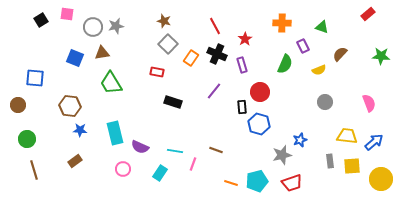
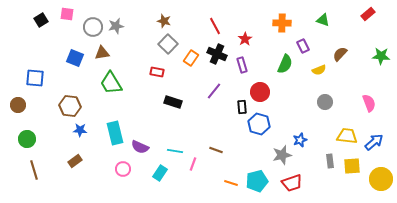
green triangle at (322, 27): moved 1 px right, 7 px up
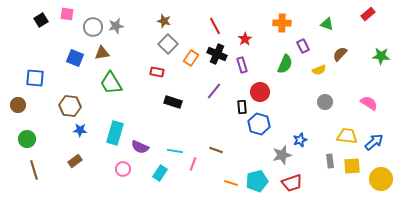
green triangle at (323, 20): moved 4 px right, 4 px down
pink semicircle at (369, 103): rotated 36 degrees counterclockwise
cyan rectangle at (115, 133): rotated 30 degrees clockwise
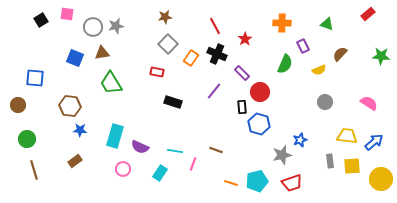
brown star at (164, 21): moved 1 px right, 4 px up; rotated 24 degrees counterclockwise
purple rectangle at (242, 65): moved 8 px down; rotated 28 degrees counterclockwise
cyan rectangle at (115, 133): moved 3 px down
